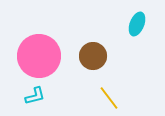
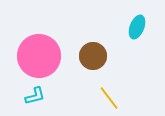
cyan ellipse: moved 3 px down
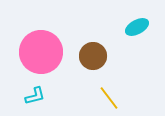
cyan ellipse: rotated 40 degrees clockwise
pink circle: moved 2 px right, 4 px up
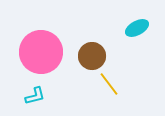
cyan ellipse: moved 1 px down
brown circle: moved 1 px left
yellow line: moved 14 px up
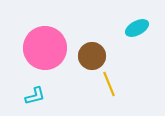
pink circle: moved 4 px right, 4 px up
yellow line: rotated 15 degrees clockwise
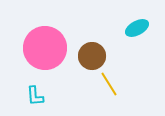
yellow line: rotated 10 degrees counterclockwise
cyan L-shape: rotated 100 degrees clockwise
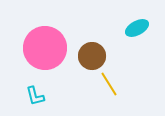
cyan L-shape: rotated 10 degrees counterclockwise
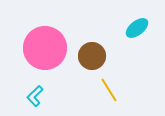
cyan ellipse: rotated 10 degrees counterclockwise
yellow line: moved 6 px down
cyan L-shape: rotated 60 degrees clockwise
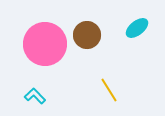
pink circle: moved 4 px up
brown circle: moved 5 px left, 21 px up
cyan L-shape: rotated 90 degrees clockwise
